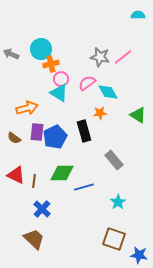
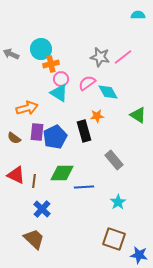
orange star: moved 3 px left, 3 px down
blue line: rotated 12 degrees clockwise
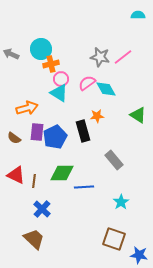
cyan diamond: moved 2 px left, 3 px up
black rectangle: moved 1 px left
cyan star: moved 3 px right
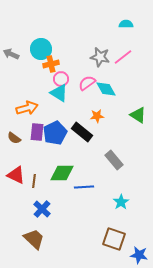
cyan semicircle: moved 12 px left, 9 px down
black rectangle: moved 1 px left, 1 px down; rotated 35 degrees counterclockwise
blue pentagon: moved 4 px up
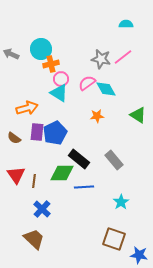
gray star: moved 1 px right, 2 px down
black rectangle: moved 3 px left, 27 px down
red triangle: rotated 30 degrees clockwise
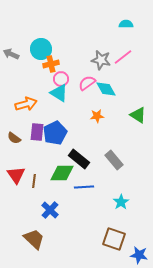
gray star: moved 1 px down
orange arrow: moved 1 px left, 4 px up
blue cross: moved 8 px right, 1 px down
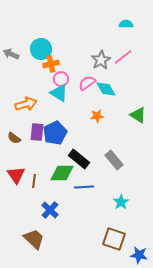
gray star: rotated 30 degrees clockwise
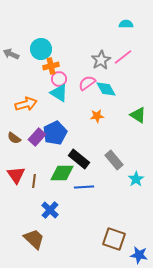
orange cross: moved 2 px down
pink circle: moved 2 px left
purple rectangle: moved 5 px down; rotated 36 degrees clockwise
cyan star: moved 15 px right, 23 px up
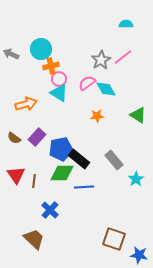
blue pentagon: moved 6 px right, 16 px down; rotated 15 degrees clockwise
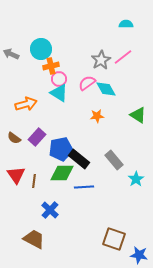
brown trapezoid: rotated 15 degrees counterclockwise
